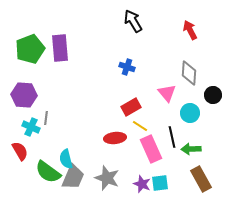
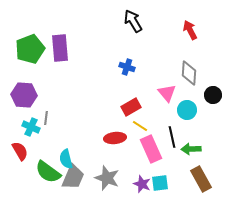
cyan circle: moved 3 px left, 3 px up
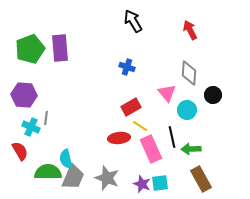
red ellipse: moved 4 px right
green semicircle: rotated 144 degrees clockwise
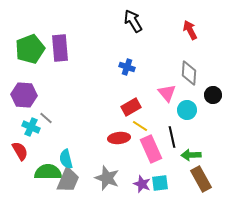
gray line: rotated 56 degrees counterclockwise
green arrow: moved 6 px down
gray trapezoid: moved 5 px left, 3 px down
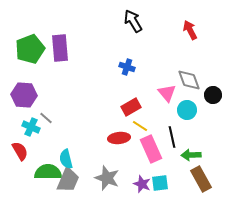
gray diamond: moved 7 px down; rotated 25 degrees counterclockwise
